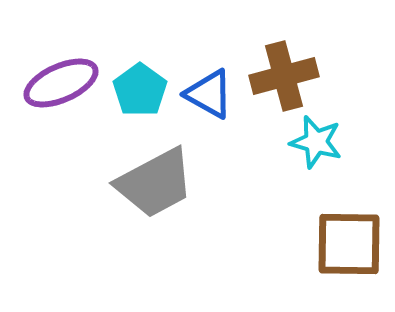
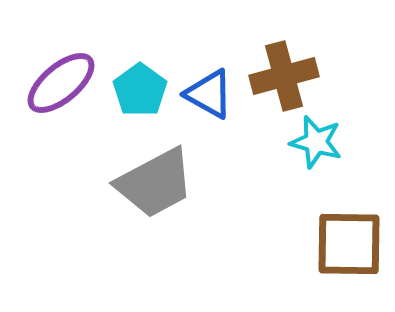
purple ellipse: rotated 16 degrees counterclockwise
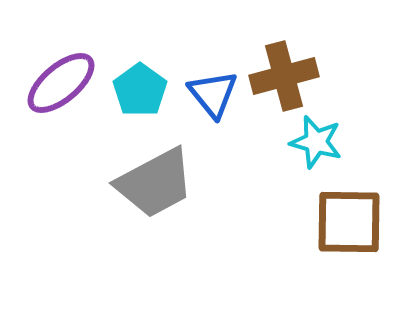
blue triangle: moved 4 px right; rotated 22 degrees clockwise
brown square: moved 22 px up
